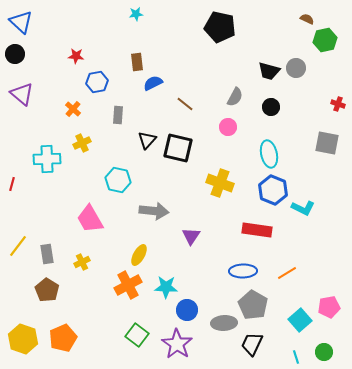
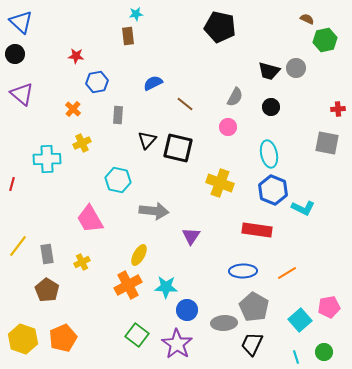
brown rectangle at (137, 62): moved 9 px left, 26 px up
red cross at (338, 104): moved 5 px down; rotated 24 degrees counterclockwise
gray pentagon at (253, 305): moved 1 px right, 2 px down
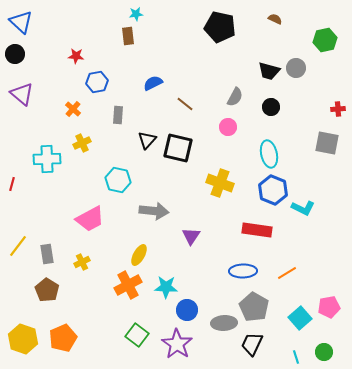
brown semicircle at (307, 19): moved 32 px left
pink trapezoid at (90, 219): rotated 88 degrees counterclockwise
cyan square at (300, 320): moved 2 px up
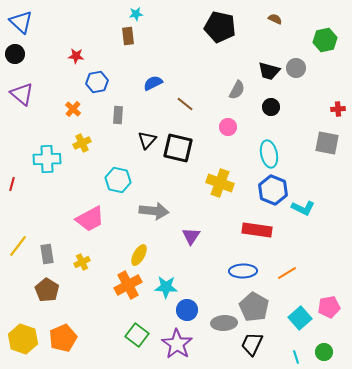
gray semicircle at (235, 97): moved 2 px right, 7 px up
